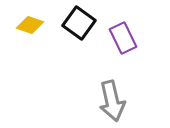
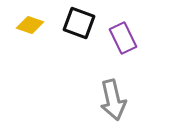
black square: rotated 16 degrees counterclockwise
gray arrow: moved 1 px right, 1 px up
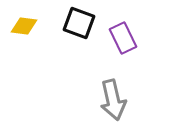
yellow diamond: moved 6 px left, 1 px down; rotated 12 degrees counterclockwise
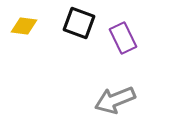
gray arrow: moved 2 px right; rotated 81 degrees clockwise
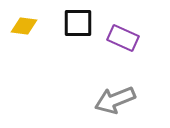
black square: moved 1 px left; rotated 20 degrees counterclockwise
purple rectangle: rotated 40 degrees counterclockwise
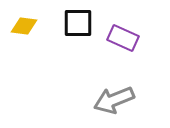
gray arrow: moved 1 px left
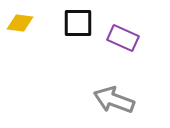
yellow diamond: moved 4 px left, 3 px up
gray arrow: rotated 42 degrees clockwise
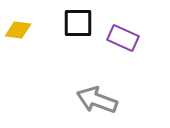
yellow diamond: moved 2 px left, 7 px down
gray arrow: moved 17 px left
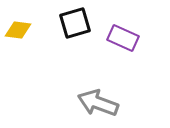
black square: moved 3 px left; rotated 16 degrees counterclockwise
gray arrow: moved 1 px right, 3 px down
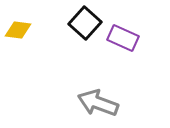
black square: moved 10 px right; rotated 32 degrees counterclockwise
